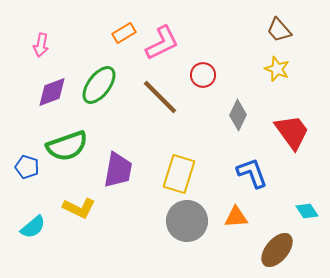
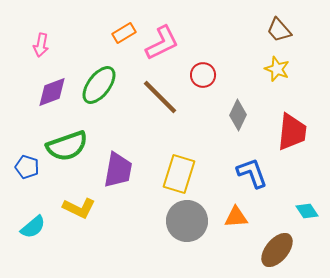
red trapezoid: rotated 42 degrees clockwise
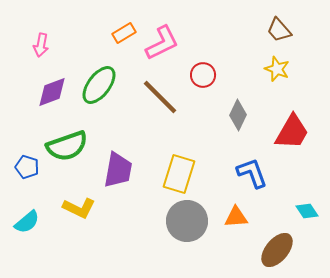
red trapezoid: rotated 24 degrees clockwise
cyan semicircle: moved 6 px left, 5 px up
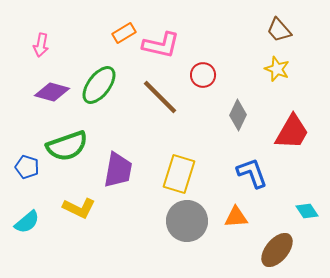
pink L-shape: moved 1 px left, 2 px down; rotated 39 degrees clockwise
purple diamond: rotated 36 degrees clockwise
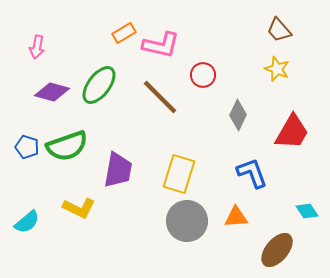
pink arrow: moved 4 px left, 2 px down
blue pentagon: moved 20 px up
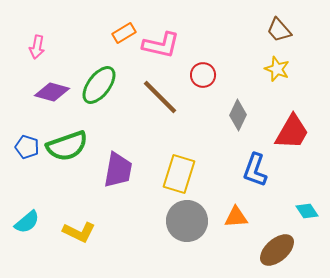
blue L-shape: moved 3 px right, 3 px up; rotated 140 degrees counterclockwise
yellow L-shape: moved 24 px down
brown ellipse: rotated 9 degrees clockwise
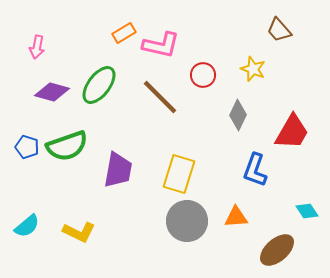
yellow star: moved 24 px left
cyan semicircle: moved 4 px down
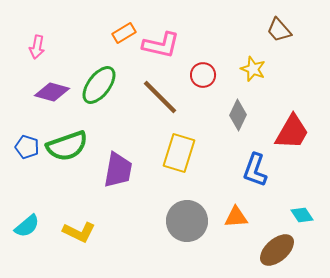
yellow rectangle: moved 21 px up
cyan diamond: moved 5 px left, 4 px down
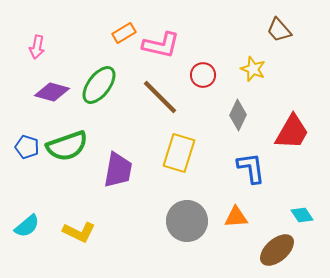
blue L-shape: moved 4 px left, 2 px up; rotated 152 degrees clockwise
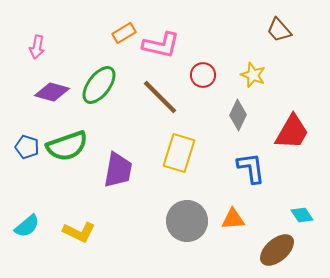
yellow star: moved 6 px down
orange triangle: moved 3 px left, 2 px down
